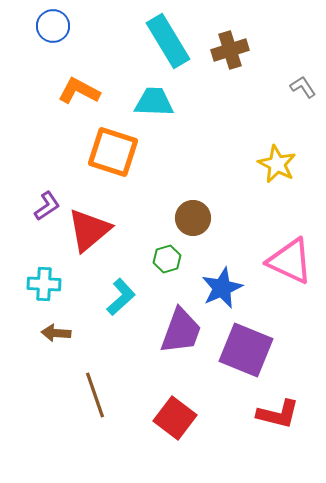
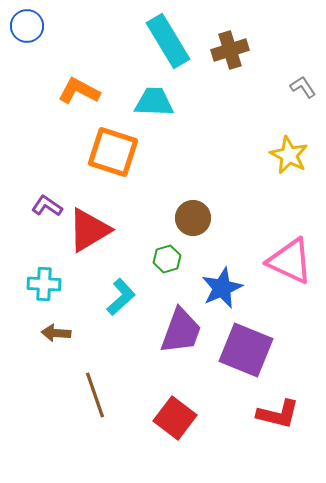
blue circle: moved 26 px left
yellow star: moved 12 px right, 9 px up
purple L-shape: rotated 112 degrees counterclockwise
red triangle: rotated 9 degrees clockwise
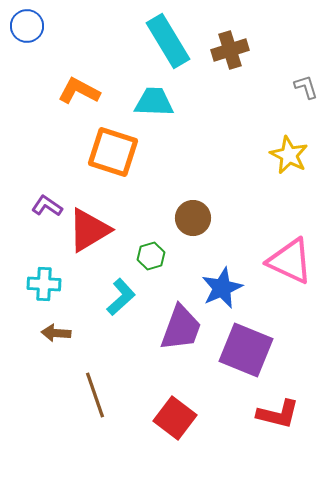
gray L-shape: moved 3 px right; rotated 16 degrees clockwise
green hexagon: moved 16 px left, 3 px up
purple trapezoid: moved 3 px up
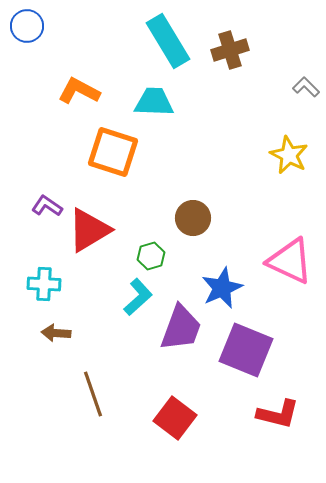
gray L-shape: rotated 28 degrees counterclockwise
cyan L-shape: moved 17 px right
brown line: moved 2 px left, 1 px up
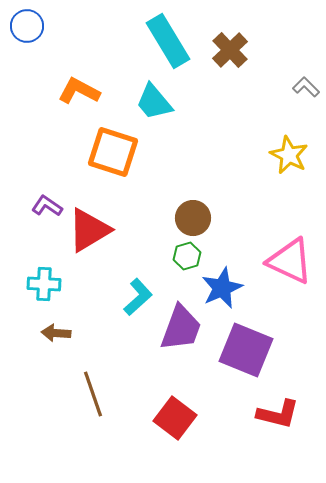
brown cross: rotated 27 degrees counterclockwise
cyan trapezoid: rotated 132 degrees counterclockwise
green hexagon: moved 36 px right
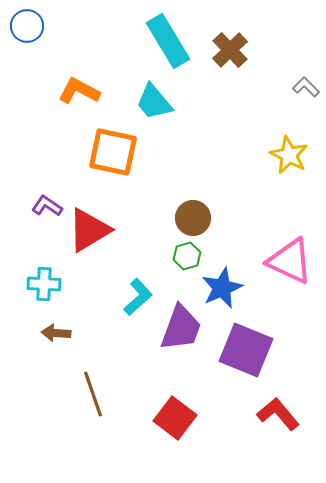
orange square: rotated 6 degrees counterclockwise
red L-shape: rotated 144 degrees counterclockwise
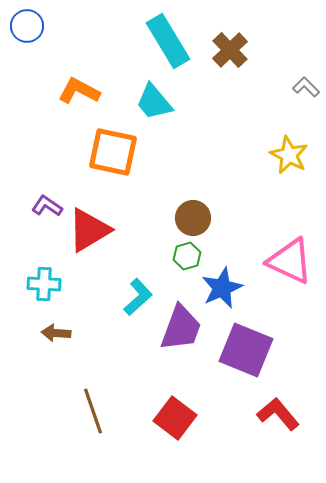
brown line: moved 17 px down
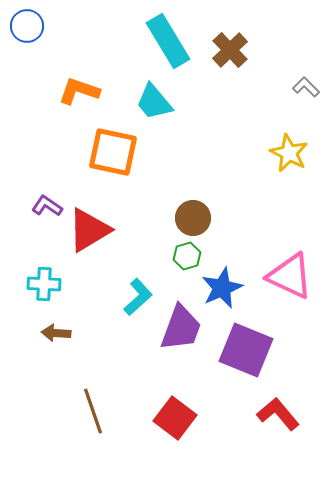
orange L-shape: rotated 9 degrees counterclockwise
yellow star: moved 2 px up
pink triangle: moved 15 px down
